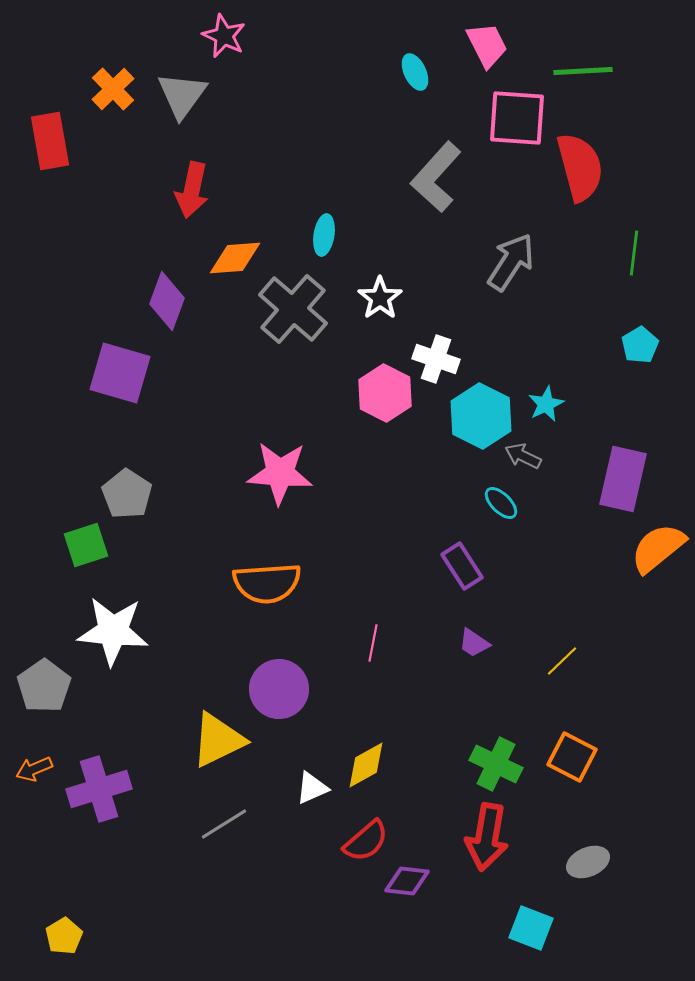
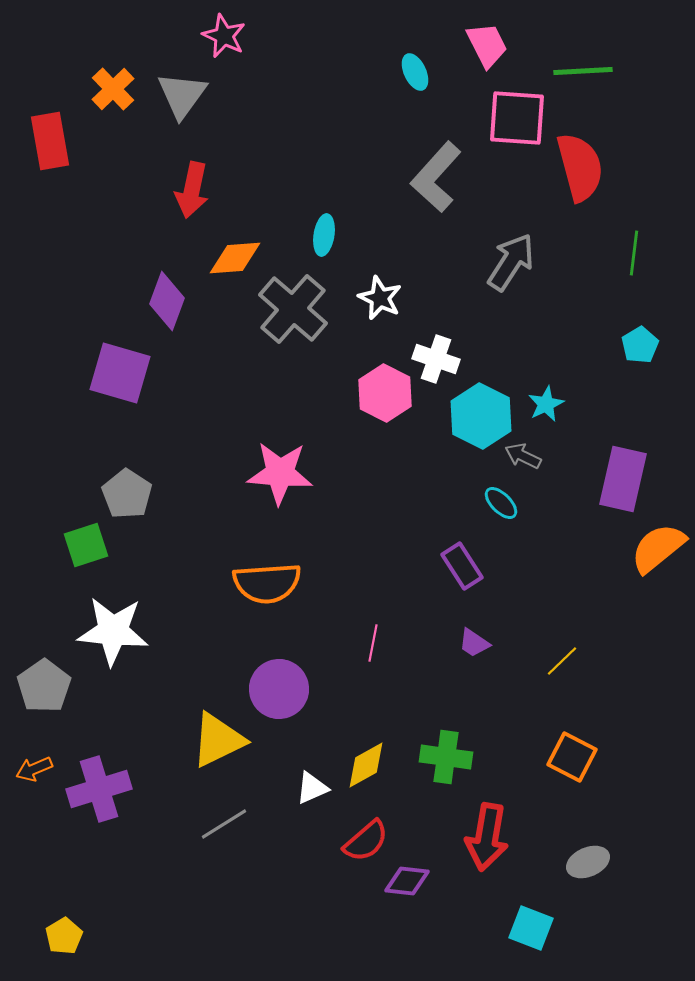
white star at (380, 298): rotated 12 degrees counterclockwise
green cross at (496, 764): moved 50 px left, 7 px up; rotated 18 degrees counterclockwise
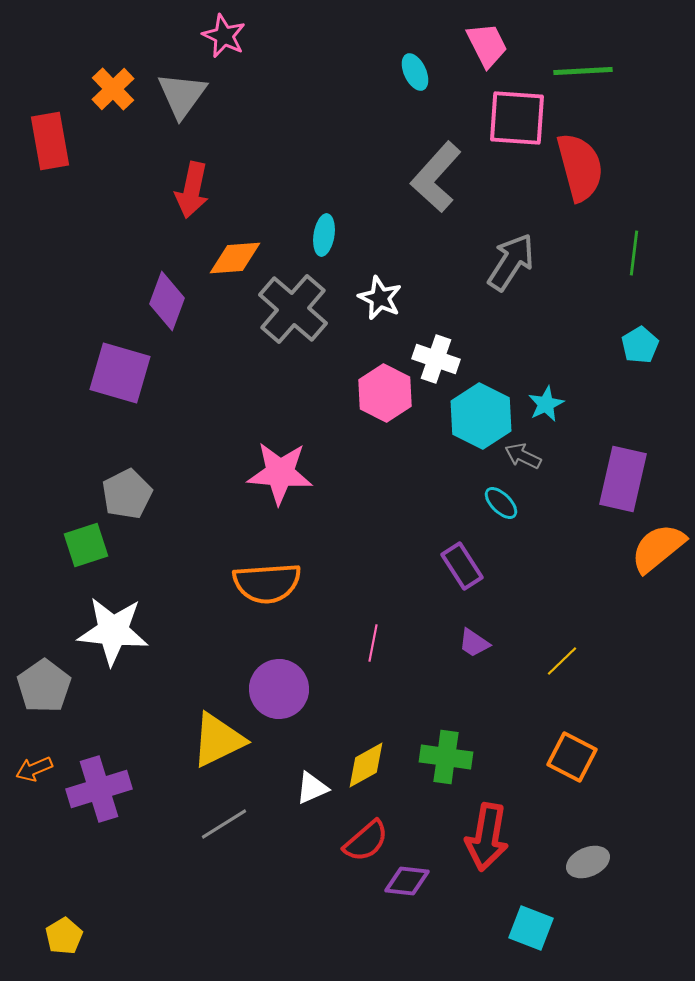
gray pentagon at (127, 494): rotated 12 degrees clockwise
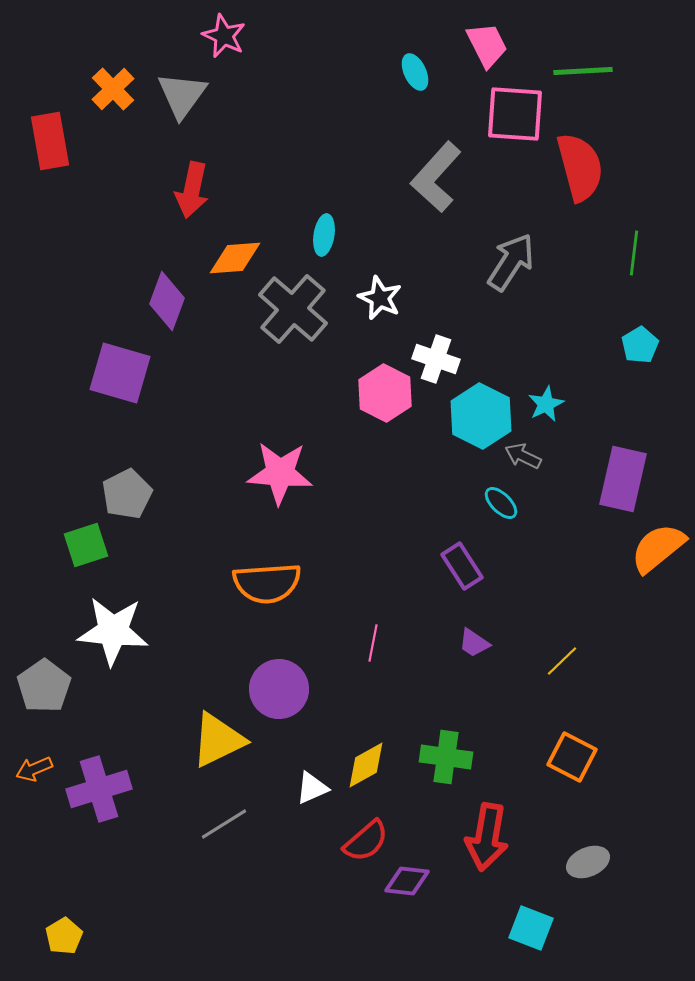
pink square at (517, 118): moved 2 px left, 4 px up
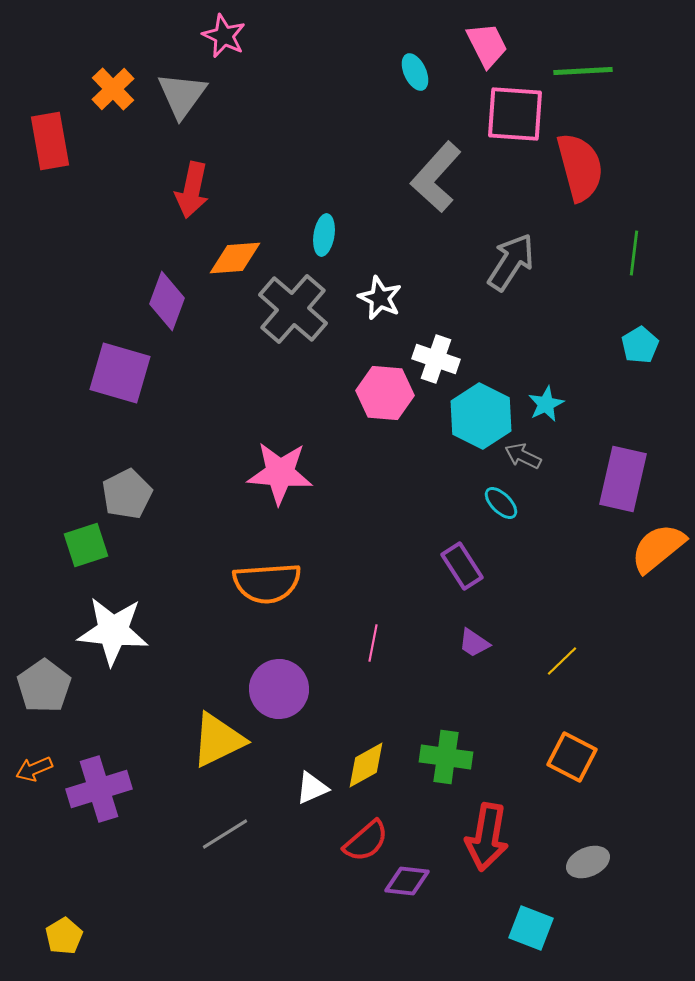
pink hexagon at (385, 393): rotated 22 degrees counterclockwise
gray line at (224, 824): moved 1 px right, 10 px down
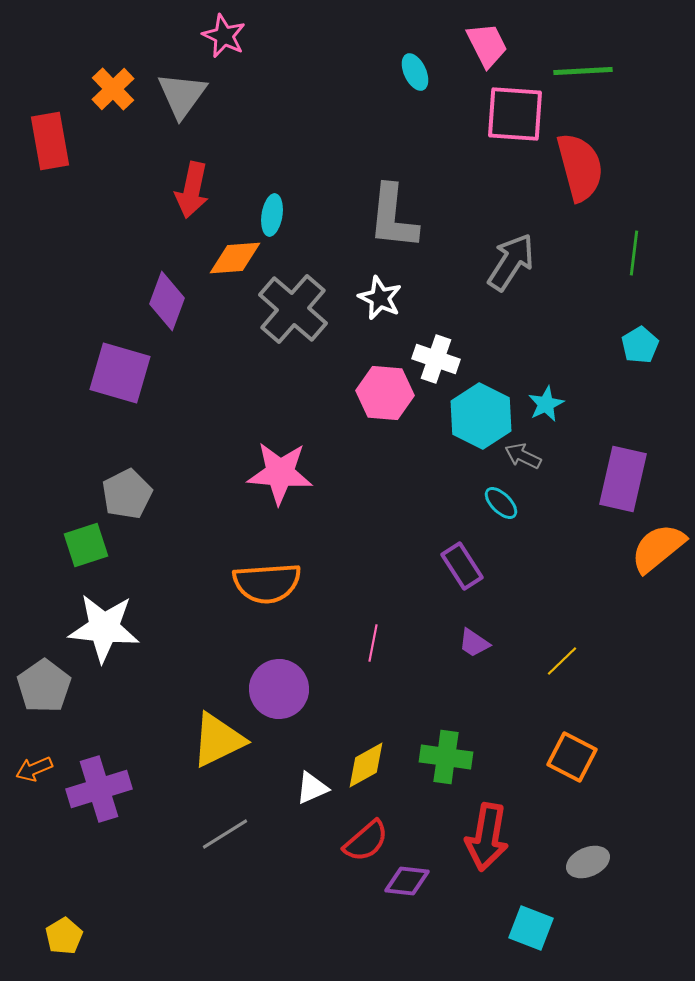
gray L-shape at (436, 177): moved 43 px left, 40 px down; rotated 36 degrees counterclockwise
cyan ellipse at (324, 235): moved 52 px left, 20 px up
white star at (113, 631): moved 9 px left, 3 px up
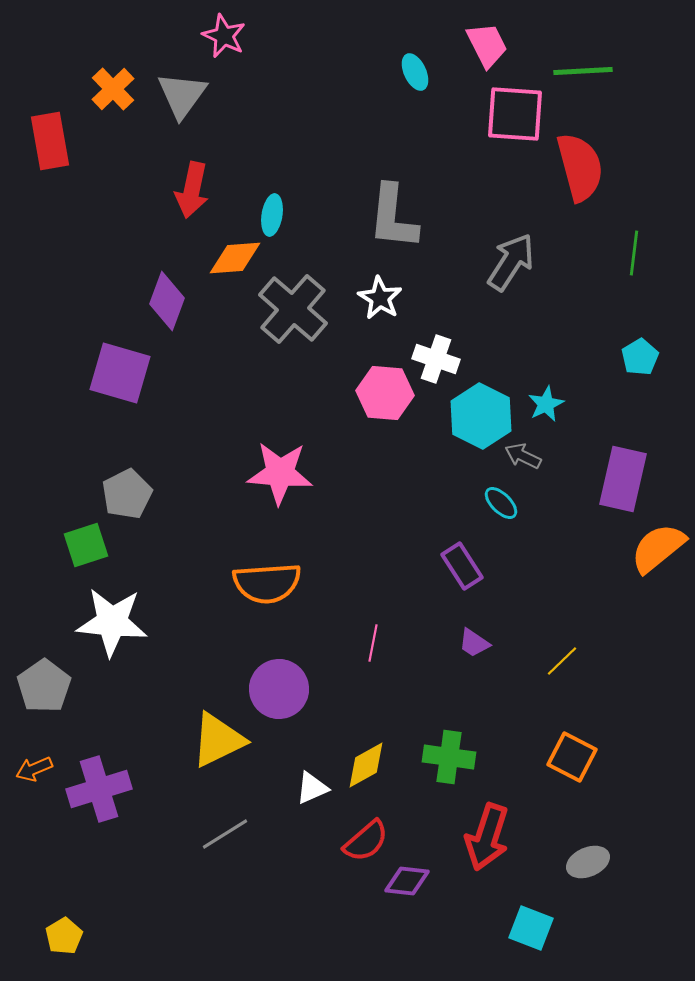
white star at (380, 298): rotated 6 degrees clockwise
cyan pentagon at (640, 345): moved 12 px down
white star at (104, 628): moved 8 px right, 6 px up
green cross at (446, 757): moved 3 px right
red arrow at (487, 837): rotated 8 degrees clockwise
